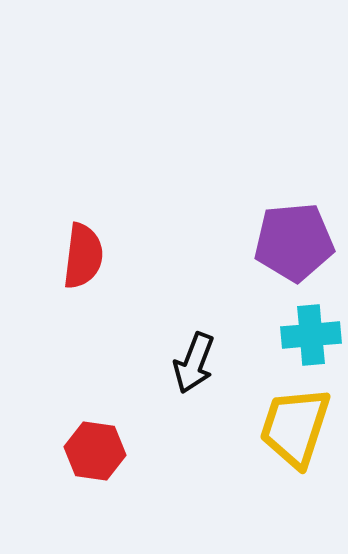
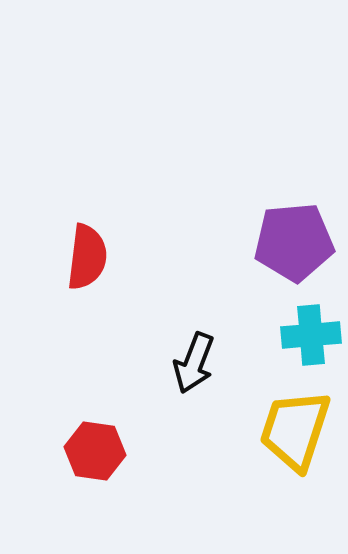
red semicircle: moved 4 px right, 1 px down
yellow trapezoid: moved 3 px down
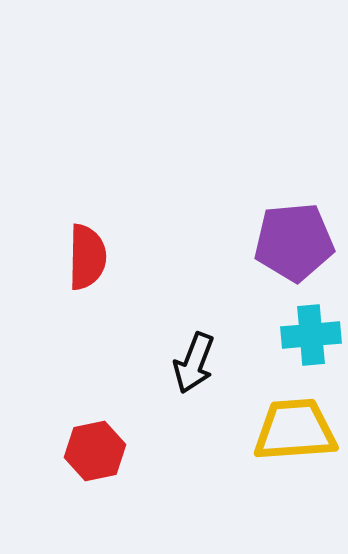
red semicircle: rotated 6 degrees counterclockwise
yellow trapezoid: rotated 68 degrees clockwise
red hexagon: rotated 20 degrees counterclockwise
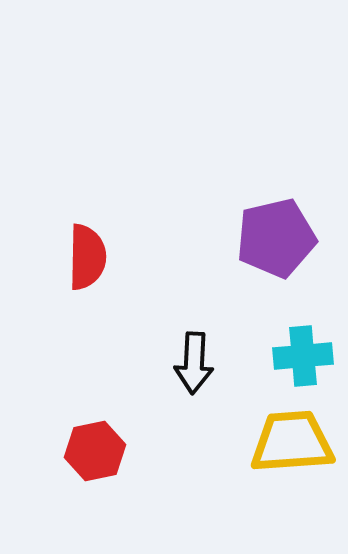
purple pentagon: moved 18 px left, 4 px up; rotated 8 degrees counterclockwise
cyan cross: moved 8 px left, 21 px down
black arrow: rotated 18 degrees counterclockwise
yellow trapezoid: moved 3 px left, 12 px down
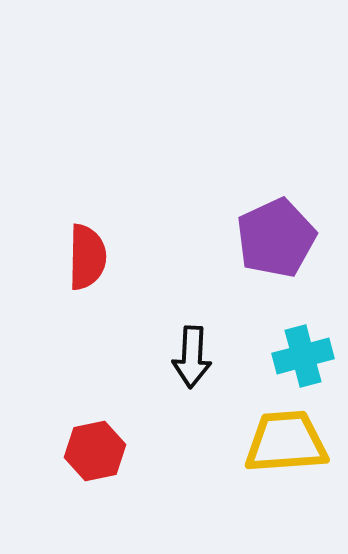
purple pentagon: rotated 12 degrees counterclockwise
cyan cross: rotated 10 degrees counterclockwise
black arrow: moved 2 px left, 6 px up
yellow trapezoid: moved 6 px left
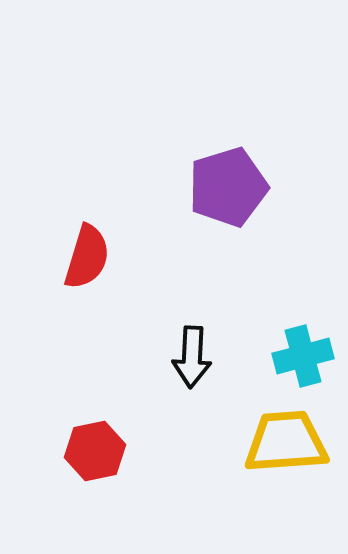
purple pentagon: moved 48 px left, 51 px up; rotated 8 degrees clockwise
red semicircle: rotated 16 degrees clockwise
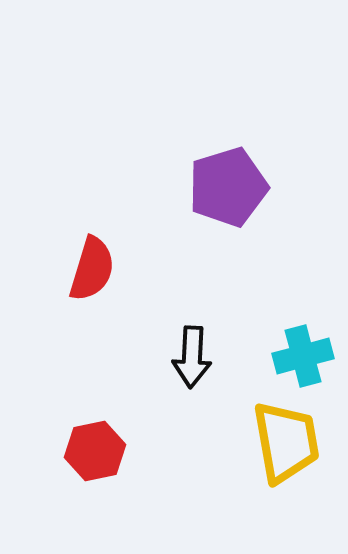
red semicircle: moved 5 px right, 12 px down
yellow trapezoid: rotated 84 degrees clockwise
